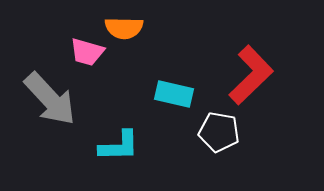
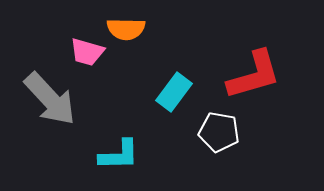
orange semicircle: moved 2 px right, 1 px down
red L-shape: moved 3 px right; rotated 28 degrees clockwise
cyan rectangle: moved 2 px up; rotated 66 degrees counterclockwise
cyan L-shape: moved 9 px down
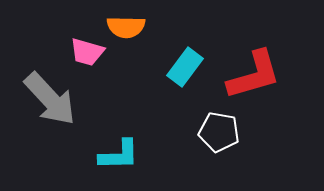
orange semicircle: moved 2 px up
cyan rectangle: moved 11 px right, 25 px up
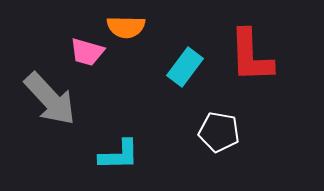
red L-shape: moved 3 px left, 19 px up; rotated 104 degrees clockwise
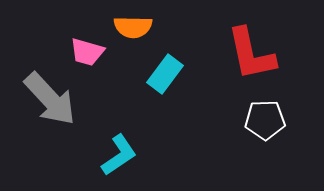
orange semicircle: moved 7 px right
red L-shape: moved 2 px up; rotated 10 degrees counterclockwise
cyan rectangle: moved 20 px left, 7 px down
white pentagon: moved 46 px right, 12 px up; rotated 12 degrees counterclockwise
cyan L-shape: rotated 33 degrees counterclockwise
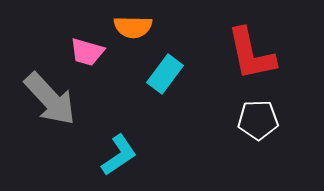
white pentagon: moved 7 px left
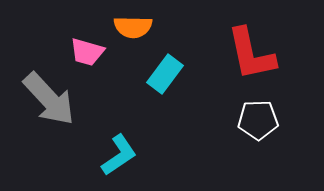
gray arrow: moved 1 px left
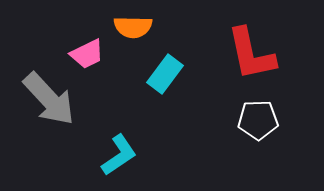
pink trapezoid: moved 2 px down; rotated 42 degrees counterclockwise
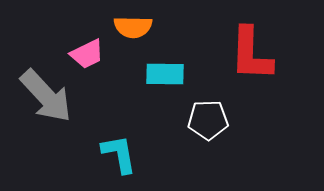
red L-shape: rotated 14 degrees clockwise
cyan rectangle: rotated 54 degrees clockwise
gray arrow: moved 3 px left, 3 px up
white pentagon: moved 50 px left
cyan L-shape: moved 1 px up; rotated 66 degrees counterclockwise
